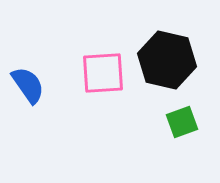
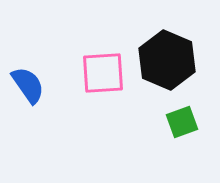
black hexagon: rotated 10 degrees clockwise
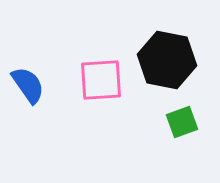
black hexagon: rotated 12 degrees counterclockwise
pink square: moved 2 px left, 7 px down
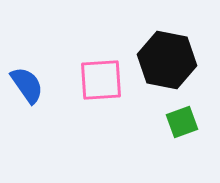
blue semicircle: moved 1 px left
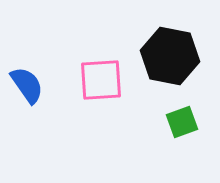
black hexagon: moved 3 px right, 4 px up
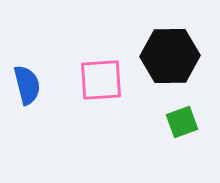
black hexagon: rotated 12 degrees counterclockwise
blue semicircle: rotated 21 degrees clockwise
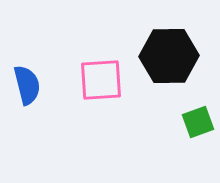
black hexagon: moved 1 px left
green square: moved 16 px right
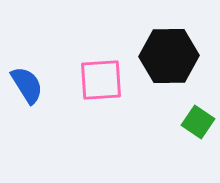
blue semicircle: rotated 18 degrees counterclockwise
green square: rotated 36 degrees counterclockwise
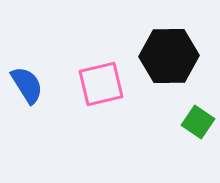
pink square: moved 4 px down; rotated 9 degrees counterclockwise
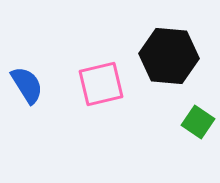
black hexagon: rotated 6 degrees clockwise
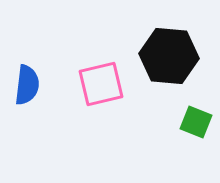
blue semicircle: rotated 39 degrees clockwise
green square: moved 2 px left; rotated 12 degrees counterclockwise
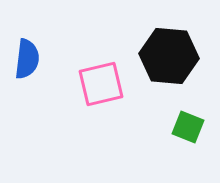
blue semicircle: moved 26 px up
green square: moved 8 px left, 5 px down
